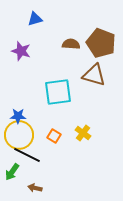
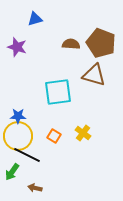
purple star: moved 4 px left, 4 px up
yellow circle: moved 1 px left, 1 px down
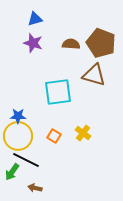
purple star: moved 16 px right, 4 px up
black line: moved 1 px left, 5 px down
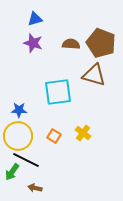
blue star: moved 1 px right, 6 px up
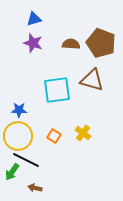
blue triangle: moved 1 px left
brown triangle: moved 2 px left, 5 px down
cyan square: moved 1 px left, 2 px up
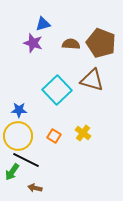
blue triangle: moved 9 px right, 5 px down
cyan square: rotated 36 degrees counterclockwise
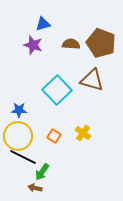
purple star: moved 2 px down
black line: moved 3 px left, 3 px up
green arrow: moved 30 px right
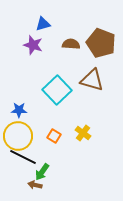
brown arrow: moved 3 px up
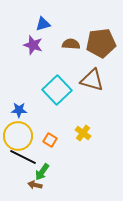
brown pentagon: rotated 28 degrees counterclockwise
orange square: moved 4 px left, 4 px down
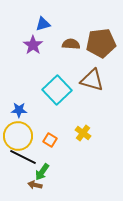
purple star: rotated 18 degrees clockwise
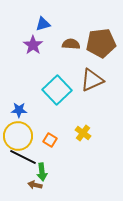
brown triangle: rotated 40 degrees counterclockwise
green arrow: rotated 42 degrees counterclockwise
